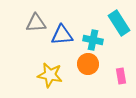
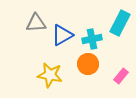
cyan rectangle: moved 1 px right; rotated 60 degrees clockwise
blue triangle: rotated 25 degrees counterclockwise
cyan cross: moved 1 px left, 1 px up; rotated 24 degrees counterclockwise
pink rectangle: rotated 49 degrees clockwise
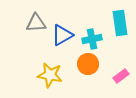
cyan rectangle: rotated 35 degrees counterclockwise
pink rectangle: rotated 14 degrees clockwise
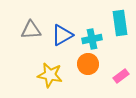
gray triangle: moved 5 px left, 7 px down
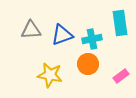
blue triangle: rotated 10 degrees clockwise
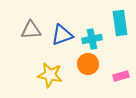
pink rectangle: rotated 21 degrees clockwise
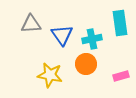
gray triangle: moved 6 px up
blue triangle: rotated 45 degrees counterclockwise
orange circle: moved 2 px left
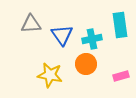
cyan rectangle: moved 2 px down
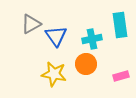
gray triangle: rotated 25 degrees counterclockwise
blue triangle: moved 6 px left, 1 px down
yellow star: moved 4 px right, 1 px up
